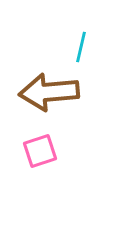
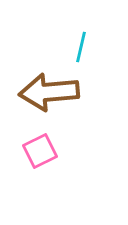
pink square: rotated 8 degrees counterclockwise
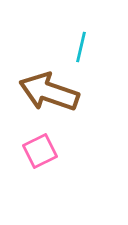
brown arrow: rotated 24 degrees clockwise
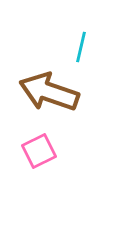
pink square: moved 1 px left
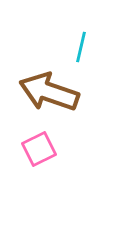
pink square: moved 2 px up
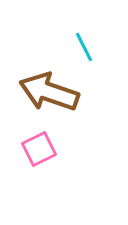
cyan line: moved 3 px right; rotated 40 degrees counterclockwise
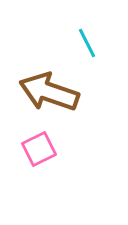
cyan line: moved 3 px right, 4 px up
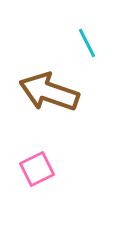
pink square: moved 2 px left, 20 px down
